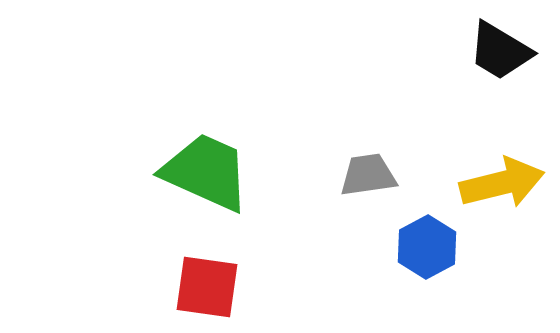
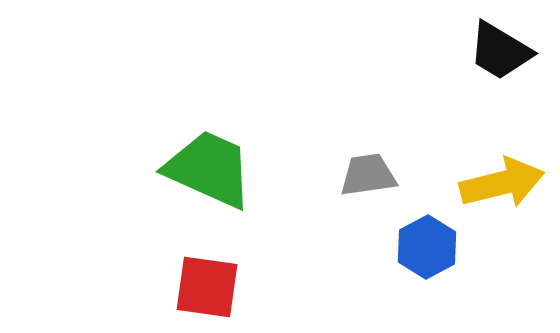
green trapezoid: moved 3 px right, 3 px up
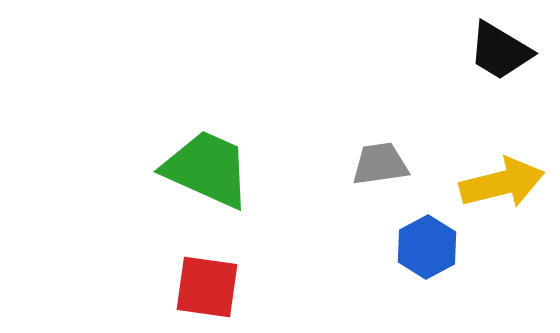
green trapezoid: moved 2 px left
gray trapezoid: moved 12 px right, 11 px up
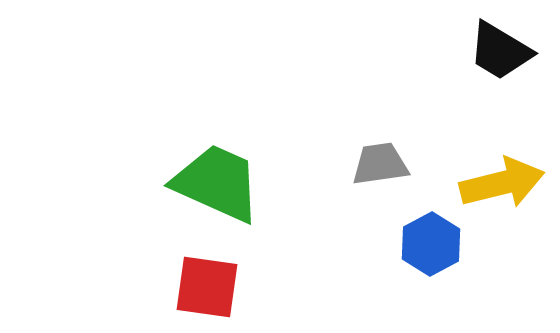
green trapezoid: moved 10 px right, 14 px down
blue hexagon: moved 4 px right, 3 px up
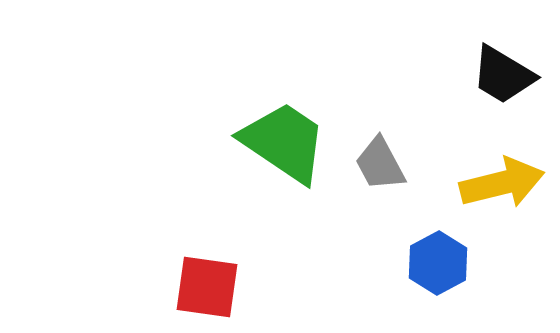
black trapezoid: moved 3 px right, 24 px down
gray trapezoid: rotated 110 degrees counterclockwise
green trapezoid: moved 67 px right, 41 px up; rotated 10 degrees clockwise
blue hexagon: moved 7 px right, 19 px down
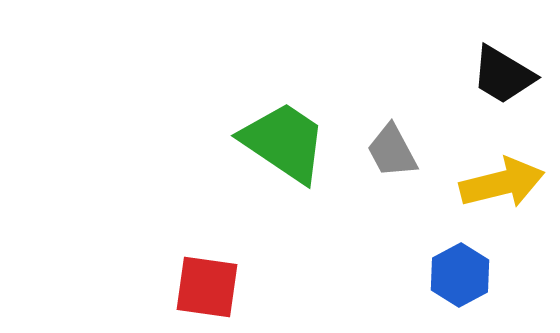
gray trapezoid: moved 12 px right, 13 px up
blue hexagon: moved 22 px right, 12 px down
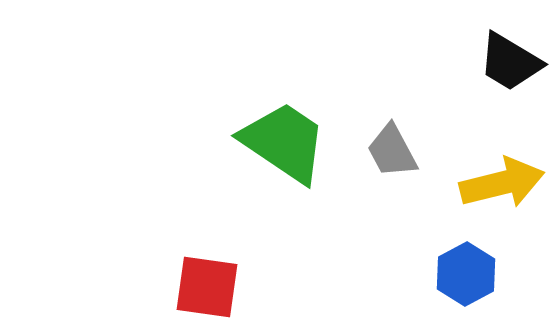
black trapezoid: moved 7 px right, 13 px up
blue hexagon: moved 6 px right, 1 px up
